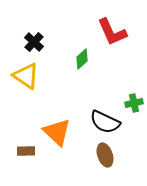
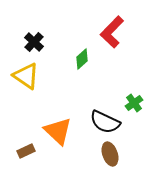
red L-shape: rotated 68 degrees clockwise
green cross: rotated 24 degrees counterclockwise
orange triangle: moved 1 px right, 1 px up
brown rectangle: rotated 24 degrees counterclockwise
brown ellipse: moved 5 px right, 1 px up
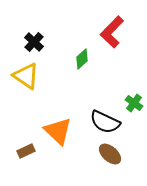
green cross: rotated 18 degrees counterclockwise
brown ellipse: rotated 30 degrees counterclockwise
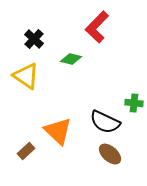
red L-shape: moved 15 px left, 5 px up
black cross: moved 3 px up
green diamond: moved 11 px left; rotated 55 degrees clockwise
green cross: rotated 30 degrees counterclockwise
brown rectangle: rotated 18 degrees counterclockwise
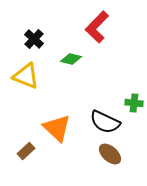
yellow triangle: rotated 12 degrees counterclockwise
orange triangle: moved 1 px left, 3 px up
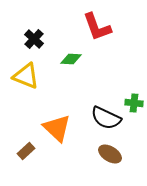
red L-shape: rotated 64 degrees counterclockwise
green diamond: rotated 10 degrees counterclockwise
black semicircle: moved 1 px right, 4 px up
brown ellipse: rotated 10 degrees counterclockwise
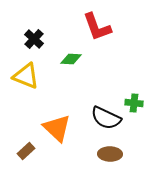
brown ellipse: rotated 30 degrees counterclockwise
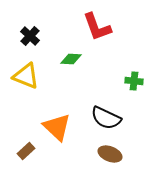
black cross: moved 4 px left, 3 px up
green cross: moved 22 px up
orange triangle: moved 1 px up
brown ellipse: rotated 20 degrees clockwise
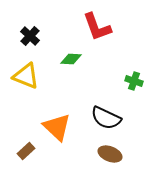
green cross: rotated 12 degrees clockwise
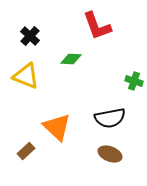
red L-shape: moved 1 px up
black semicircle: moved 4 px right; rotated 36 degrees counterclockwise
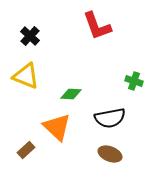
green diamond: moved 35 px down
brown rectangle: moved 1 px up
